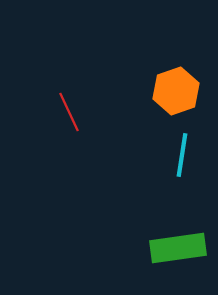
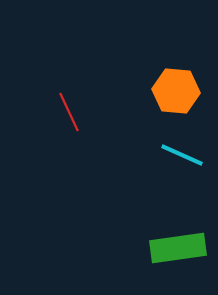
orange hexagon: rotated 24 degrees clockwise
cyan line: rotated 75 degrees counterclockwise
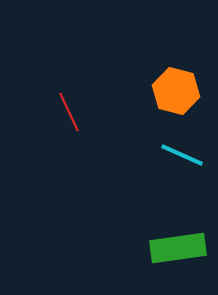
orange hexagon: rotated 9 degrees clockwise
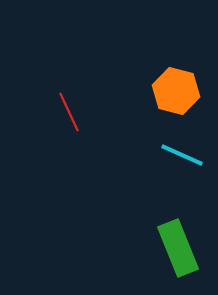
green rectangle: rotated 76 degrees clockwise
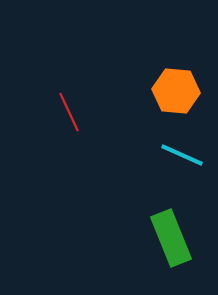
orange hexagon: rotated 9 degrees counterclockwise
green rectangle: moved 7 px left, 10 px up
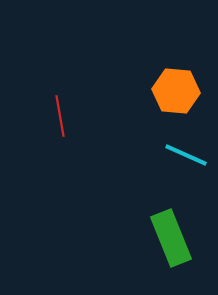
red line: moved 9 px left, 4 px down; rotated 15 degrees clockwise
cyan line: moved 4 px right
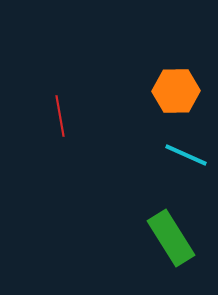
orange hexagon: rotated 6 degrees counterclockwise
green rectangle: rotated 10 degrees counterclockwise
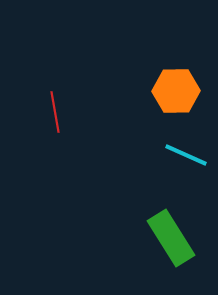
red line: moved 5 px left, 4 px up
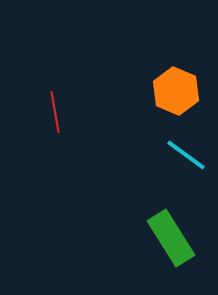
orange hexagon: rotated 24 degrees clockwise
cyan line: rotated 12 degrees clockwise
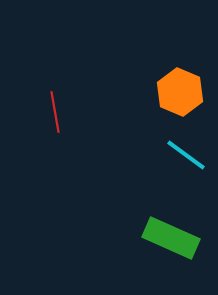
orange hexagon: moved 4 px right, 1 px down
green rectangle: rotated 34 degrees counterclockwise
